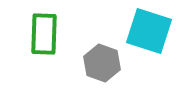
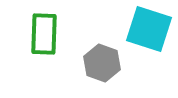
cyan square: moved 2 px up
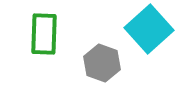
cyan square: rotated 30 degrees clockwise
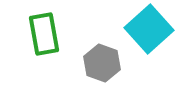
green rectangle: rotated 12 degrees counterclockwise
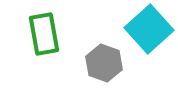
gray hexagon: moved 2 px right
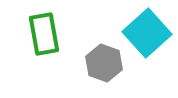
cyan square: moved 2 px left, 4 px down
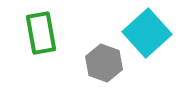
green rectangle: moved 3 px left, 1 px up
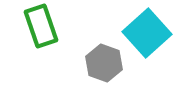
green rectangle: moved 7 px up; rotated 9 degrees counterclockwise
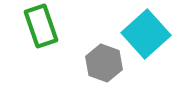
cyan square: moved 1 px left, 1 px down
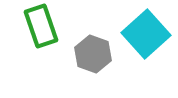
gray hexagon: moved 11 px left, 9 px up
